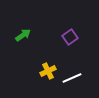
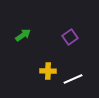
yellow cross: rotated 28 degrees clockwise
white line: moved 1 px right, 1 px down
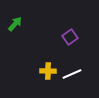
green arrow: moved 8 px left, 11 px up; rotated 14 degrees counterclockwise
white line: moved 1 px left, 5 px up
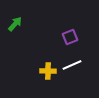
purple square: rotated 14 degrees clockwise
white line: moved 9 px up
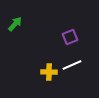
yellow cross: moved 1 px right, 1 px down
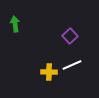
green arrow: rotated 49 degrees counterclockwise
purple square: moved 1 px up; rotated 21 degrees counterclockwise
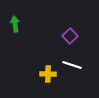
white line: rotated 42 degrees clockwise
yellow cross: moved 1 px left, 2 px down
